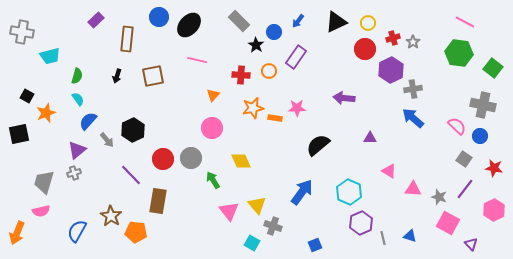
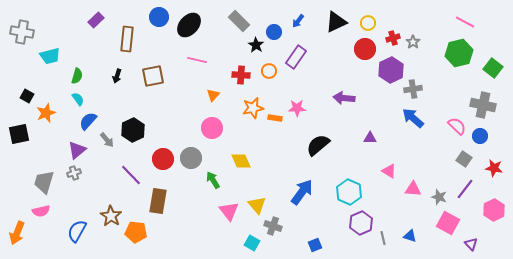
green hexagon at (459, 53): rotated 20 degrees counterclockwise
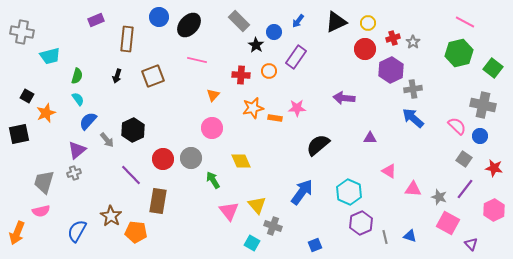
purple rectangle at (96, 20): rotated 21 degrees clockwise
brown square at (153, 76): rotated 10 degrees counterclockwise
gray line at (383, 238): moved 2 px right, 1 px up
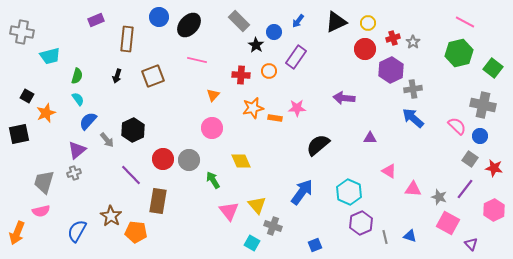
gray circle at (191, 158): moved 2 px left, 2 px down
gray square at (464, 159): moved 6 px right
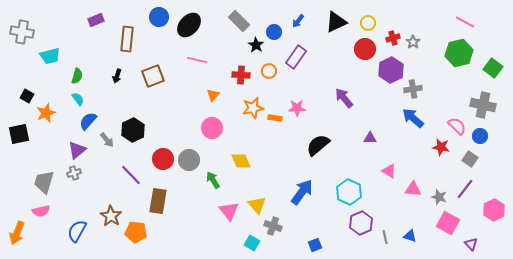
purple arrow at (344, 98): rotated 45 degrees clockwise
red star at (494, 168): moved 53 px left, 21 px up
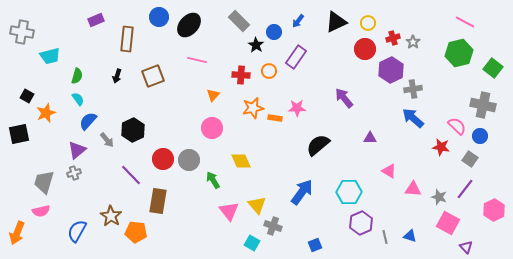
cyan hexagon at (349, 192): rotated 25 degrees counterclockwise
purple triangle at (471, 244): moved 5 px left, 3 px down
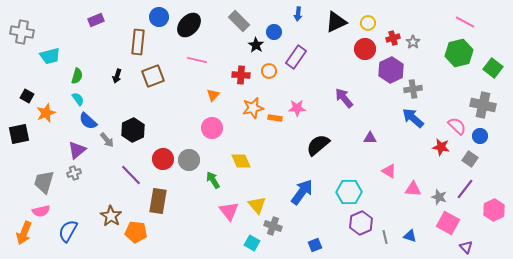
blue arrow at (298, 21): moved 7 px up; rotated 32 degrees counterclockwise
brown rectangle at (127, 39): moved 11 px right, 3 px down
blue semicircle at (88, 121): rotated 90 degrees counterclockwise
blue semicircle at (77, 231): moved 9 px left
orange arrow at (17, 233): moved 7 px right
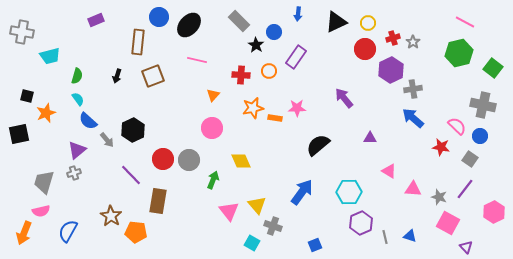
black square at (27, 96): rotated 16 degrees counterclockwise
green arrow at (213, 180): rotated 54 degrees clockwise
pink hexagon at (494, 210): moved 2 px down
